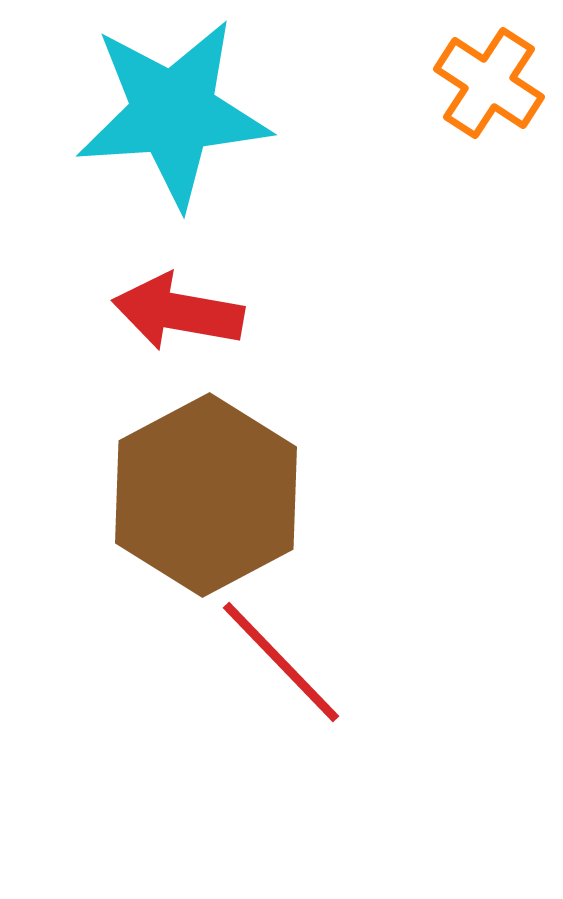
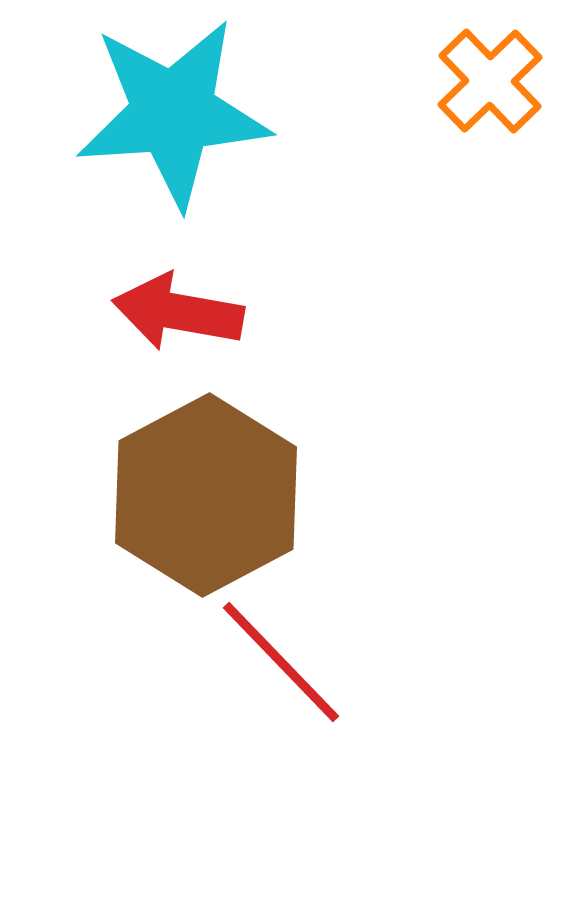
orange cross: moved 1 px right, 2 px up; rotated 13 degrees clockwise
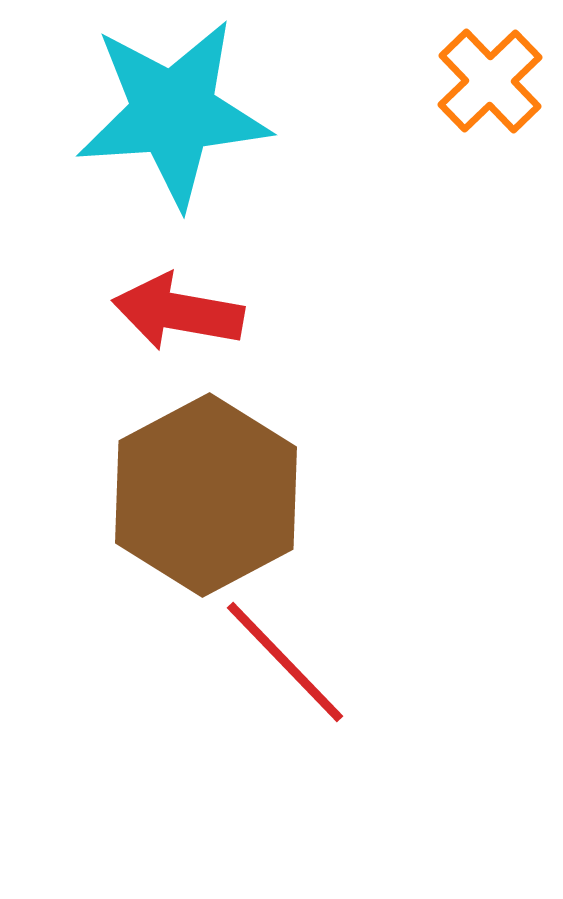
red line: moved 4 px right
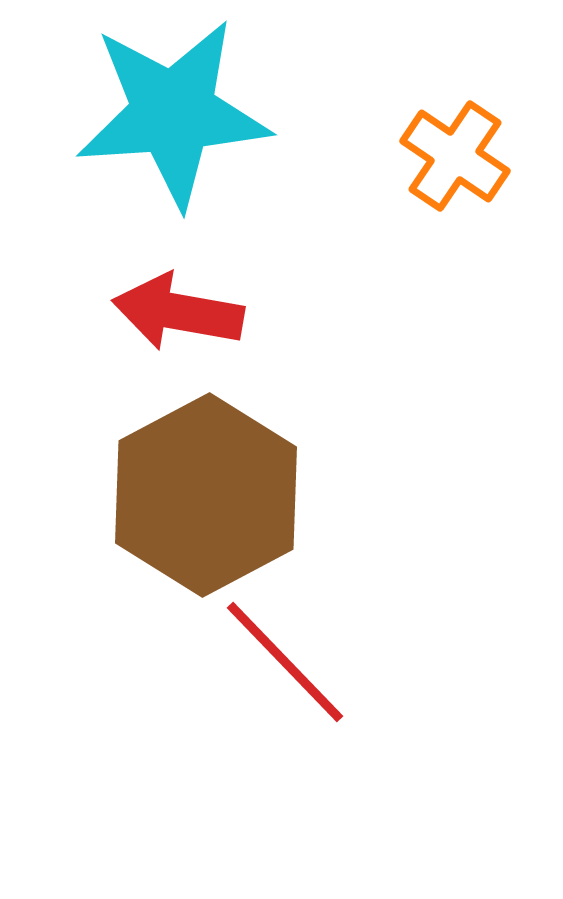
orange cross: moved 35 px left, 75 px down; rotated 12 degrees counterclockwise
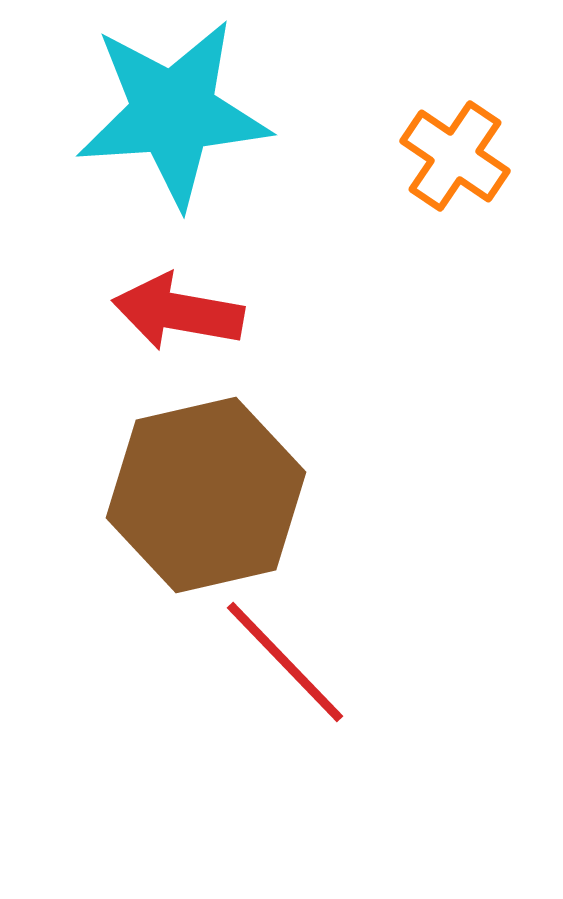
brown hexagon: rotated 15 degrees clockwise
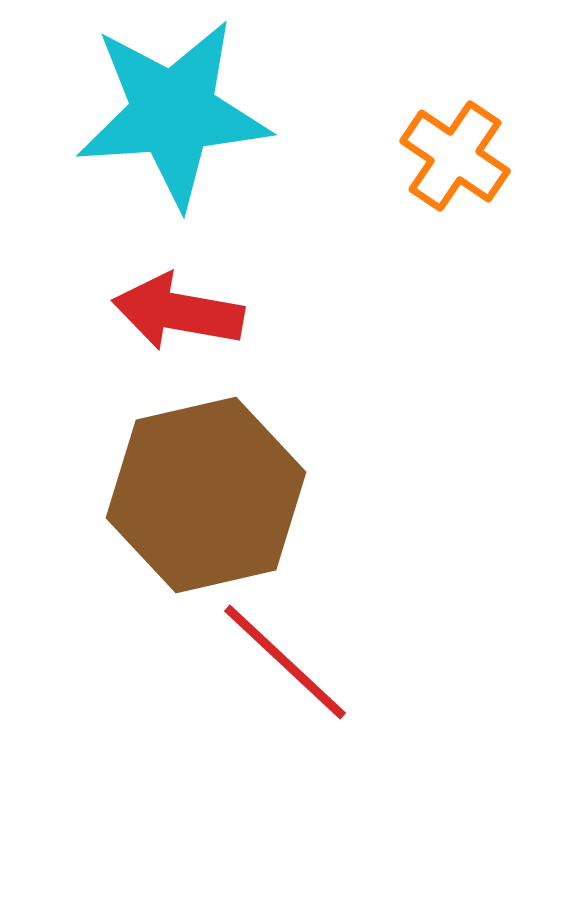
red line: rotated 3 degrees counterclockwise
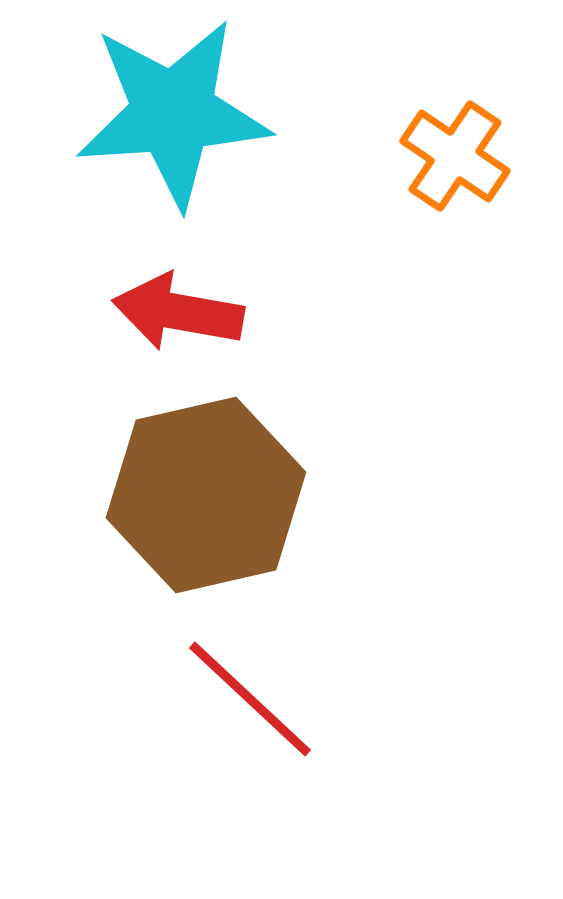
red line: moved 35 px left, 37 px down
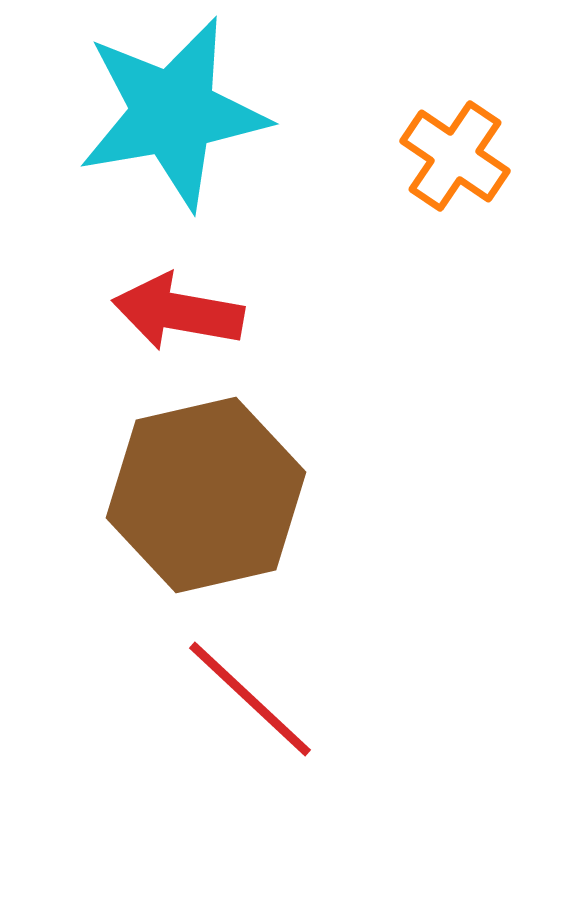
cyan star: rotated 6 degrees counterclockwise
